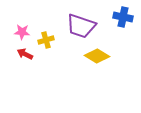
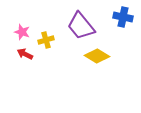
purple trapezoid: rotated 32 degrees clockwise
pink star: rotated 14 degrees clockwise
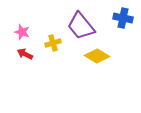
blue cross: moved 1 px down
yellow cross: moved 7 px right, 3 px down
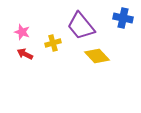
yellow diamond: rotated 15 degrees clockwise
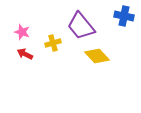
blue cross: moved 1 px right, 2 px up
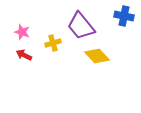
red arrow: moved 1 px left, 1 px down
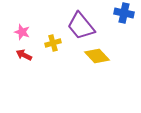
blue cross: moved 3 px up
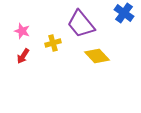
blue cross: rotated 24 degrees clockwise
purple trapezoid: moved 2 px up
pink star: moved 1 px up
red arrow: moved 1 px left, 1 px down; rotated 84 degrees counterclockwise
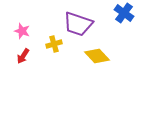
purple trapezoid: moved 3 px left; rotated 32 degrees counterclockwise
yellow cross: moved 1 px right, 1 px down
